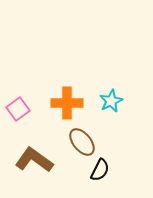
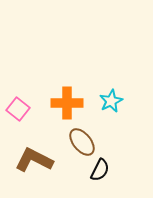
pink square: rotated 15 degrees counterclockwise
brown L-shape: rotated 9 degrees counterclockwise
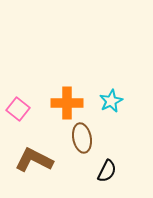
brown ellipse: moved 4 px up; rotated 28 degrees clockwise
black semicircle: moved 7 px right, 1 px down
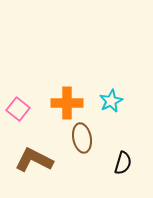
black semicircle: moved 16 px right, 8 px up; rotated 10 degrees counterclockwise
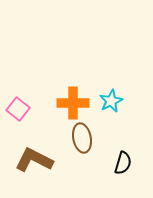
orange cross: moved 6 px right
